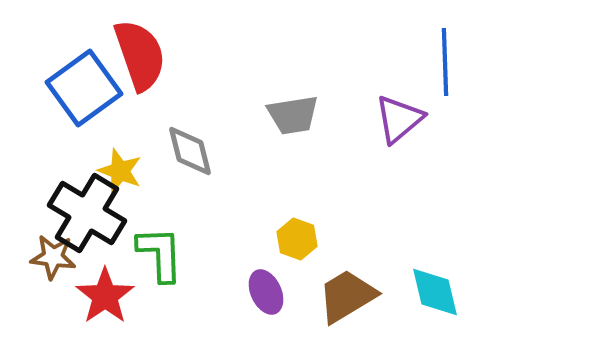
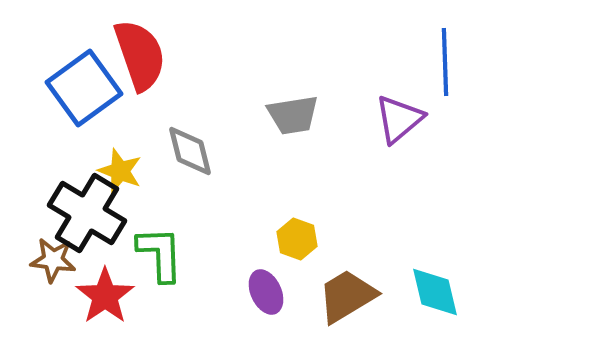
brown star: moved 3 px down
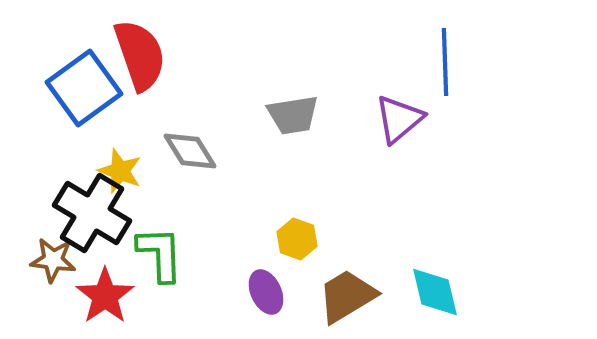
gray diamond: rotated 18 degrees counterclockwise
black cross: moved 5 px right
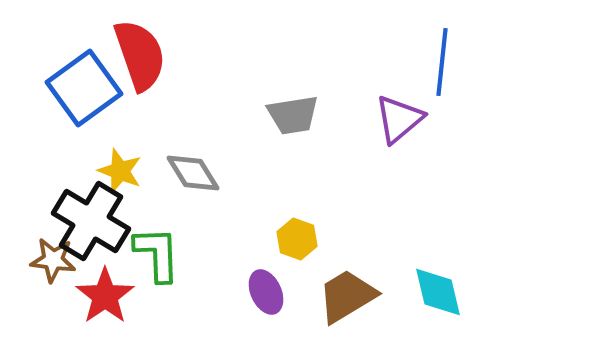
blue line: moved 3 px left; rotated 8 degrees clockwise
gray diamond: moved 3 px right, 22 px down
black cross: moved 1 px left, 8 px down
green L-shape: moved 3 px left
cyan diamond: moved 3 px right
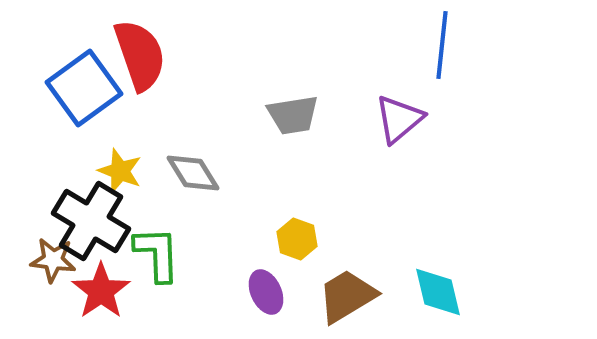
blue line: moved 17 px up
red star: moved 4 px left, 5 px up
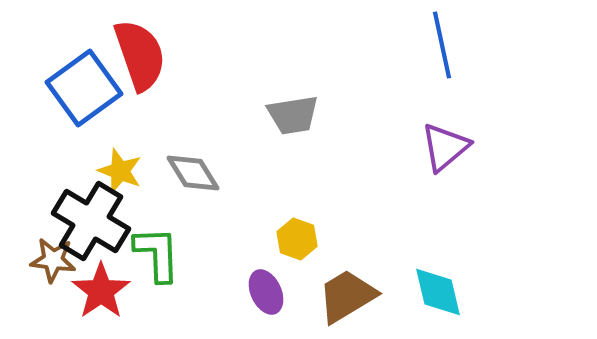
blue line: rotated 18 degrees counterclockwise
purple triangle: moved 46 px right, 28 px down
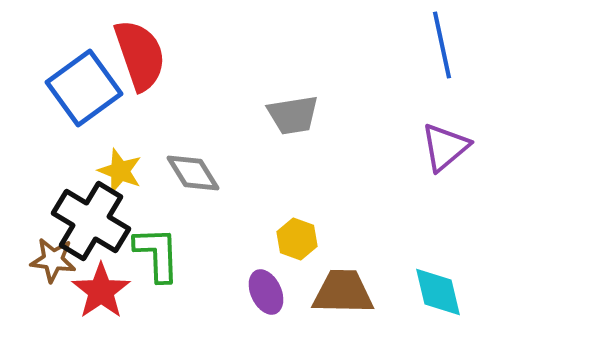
brown trapezoid: moved 4 px left, 4 px up; rotated 32 degrees clockwise
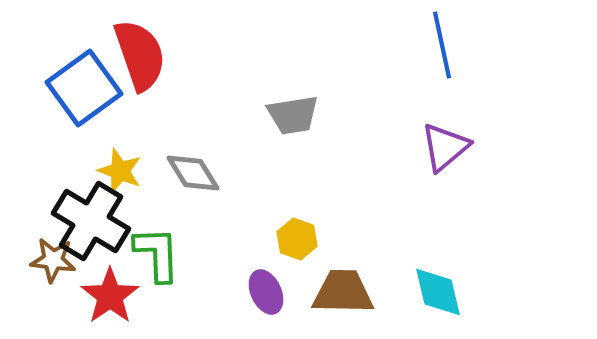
red star: moved 9 px right, 5 px down
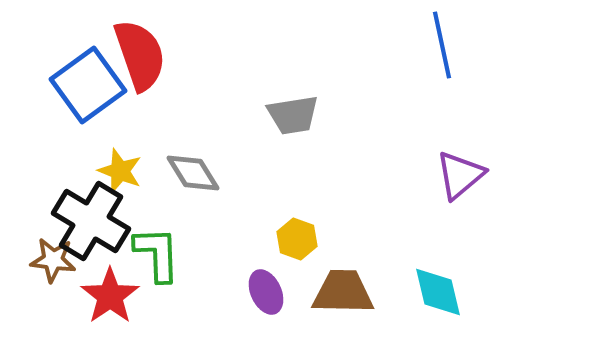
blue square: moved 4 px right, 3 px up
purple triangle: moved 15 px right, 28 px down
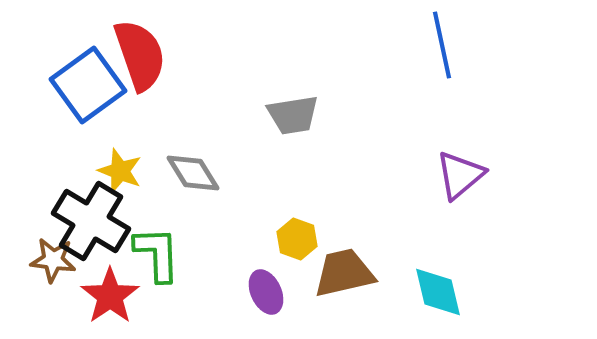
brown trapezoid: moved 1 px right, 19 px up; rotated 14 degrees counterclockwise
